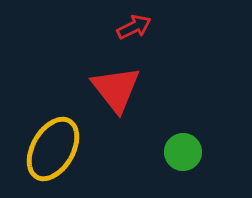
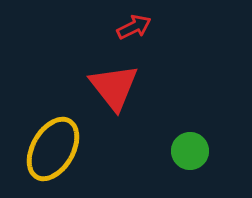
red triangle: moved 2 px left, 2 px up
green circle: moved 7 px right, 1 px up
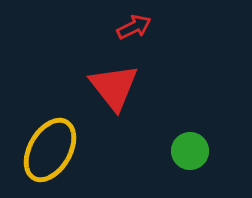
yellow ellipse: moved 3 px left, 1 px down
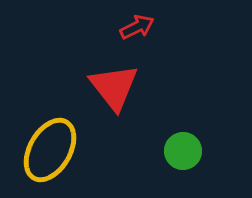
red arrow: moved 3 px right
green circle: moved 7 px left
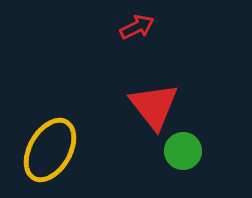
red triangle: moved 40 px right, 19 px down
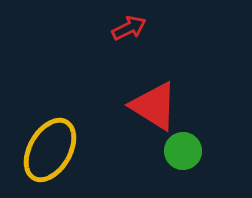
red arrow: moved 8 px left, 1 px down
red triangle: rotated 20 degrees counterclockwise
